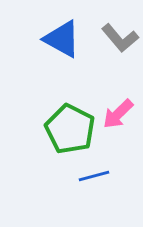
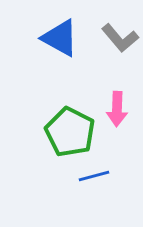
blue triangle: moved 2 px left, 1 px up
pink arrow: moved 1 px left, 5 px up; rotated 44 degrees counterclockwise
green pentagon: moved 3 px down
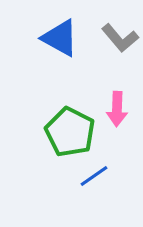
blue line: rotated 20 degrees counterclockwise
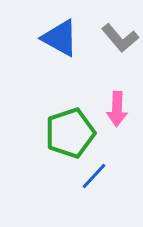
green pentagon: moved 1 px down; rotated 27 degrees clockwise
blue line: rotated 12 degrees counterclockwise
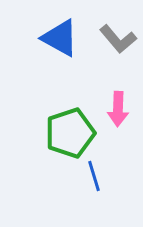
gray L-shape: moved 2 px left, 1 px down
pink arrow: moved 1 px right
blue line: rotated 60 degrees counterclockwise
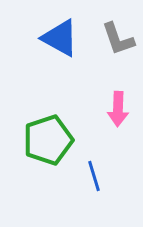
gray L-shape: rotated 21 degrees clockwise
green pentagon: moved 22 px left, 7 px down
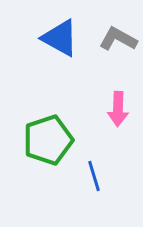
gray L-shape: rotated 138 degrees clockwise
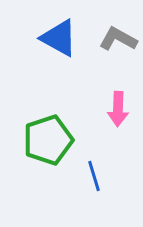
blue triangle: moved 1 px left
